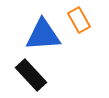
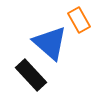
blue triangle: moved 7 px right, 8 px down; rotated 45 degrees clockwise
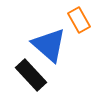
blue triangle: moved 1 px left, 2 px down
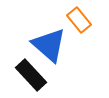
orange rectangle: rotated 10 degrees counterclockwise
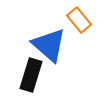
black rectangle: rotated 60 degrees clockwise
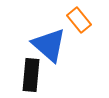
black rectangle: rotated 12 degrees counterclockwise
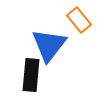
blue triangle: rotated 27 degrees clockwise
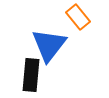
orange rectangle: moved 1 px left, 3 px up
